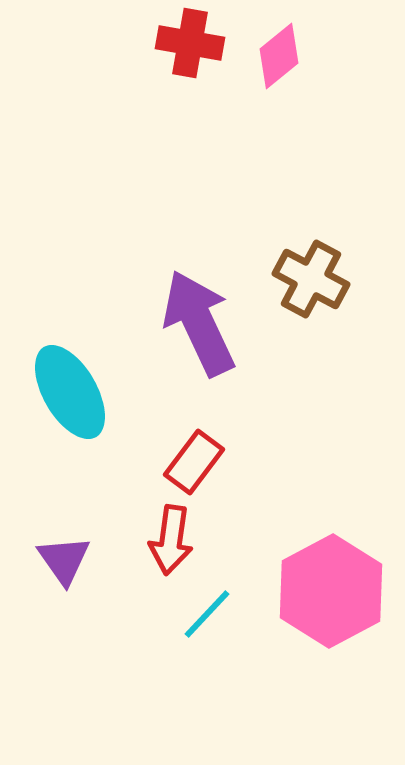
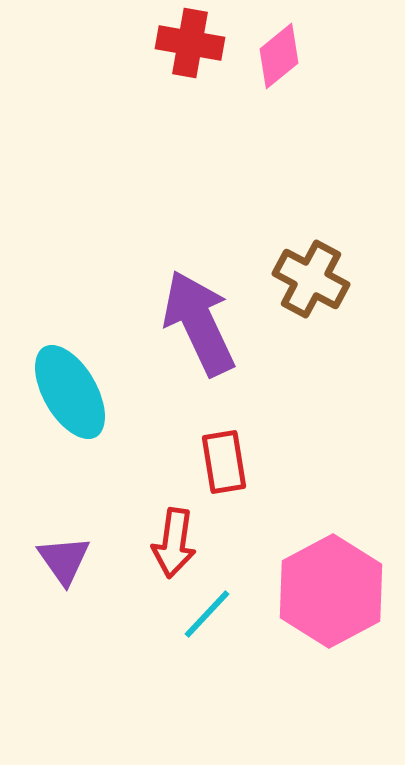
red rectangle: moved 30 px right; rotated 46 degrees counterclockwise
red arrow: moved 3 px right, 3 px down
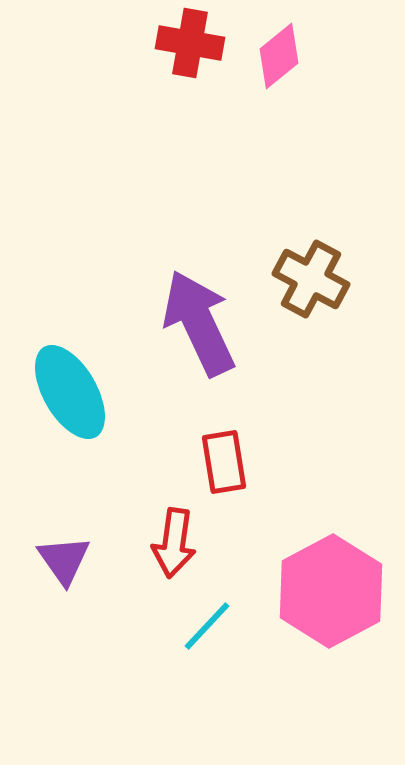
cyan line: moved 12 px down
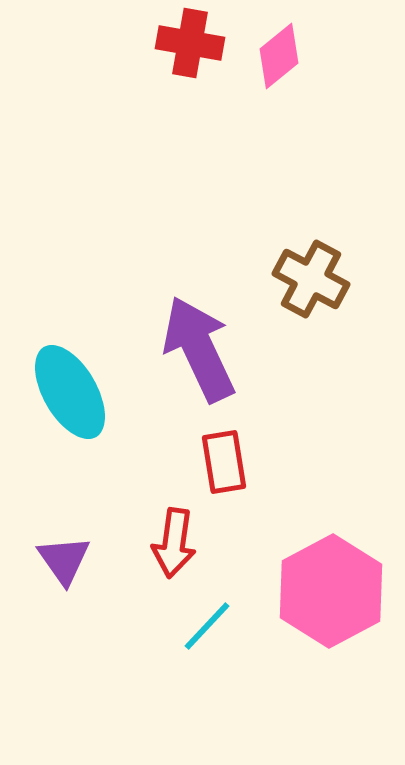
purple arrow: moved 26 px down
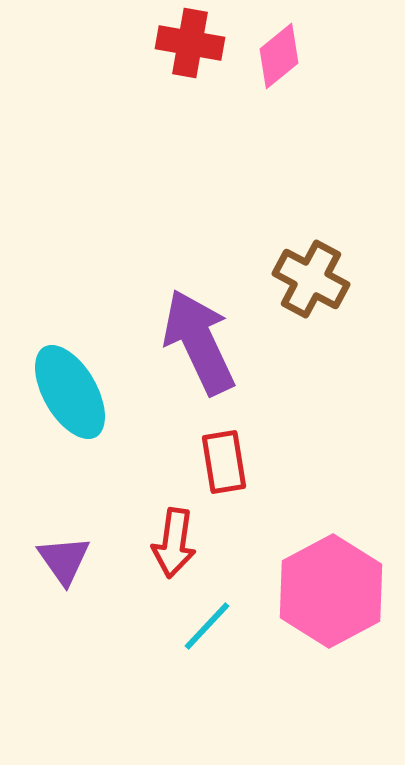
purple arrow: moved 7 px up
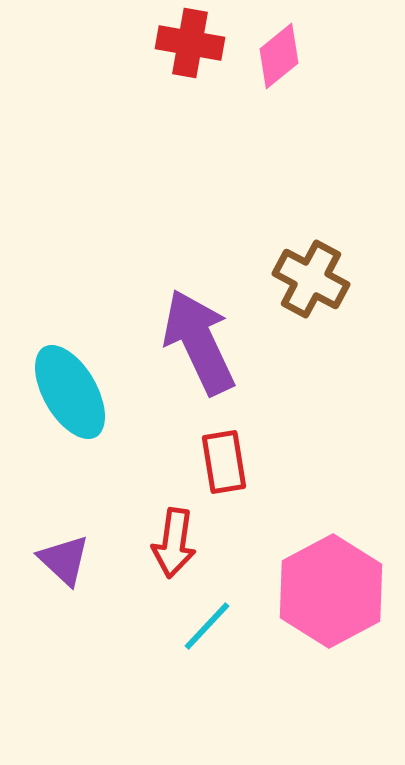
purple triangle: rotated 12 degrees counterclockwise
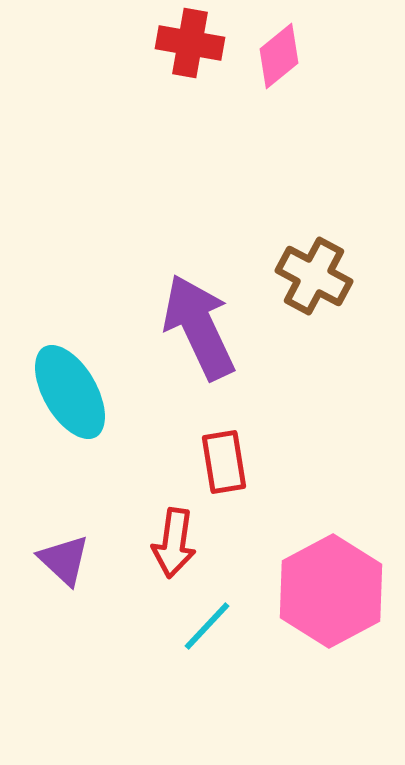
brown cross: moved 3 px right, 3 px up
purple arrow: moved 15 px up
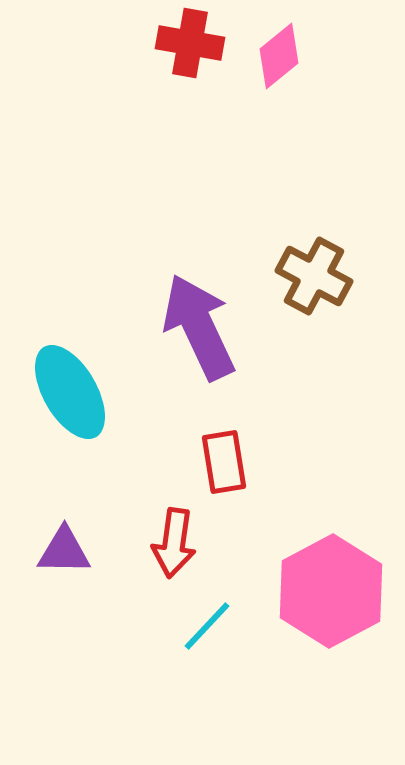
purple triangle: moved 9 px up; rotated 42 degrees counterclockwise
